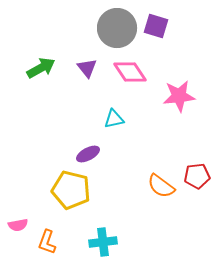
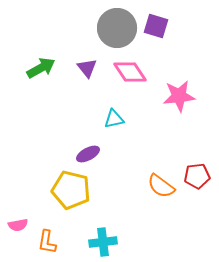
orange L-shape: rotated 10 degrees counterclockwise
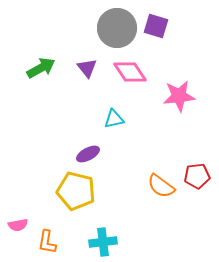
yellow pentagon: moved 5 px right, 1 px down
